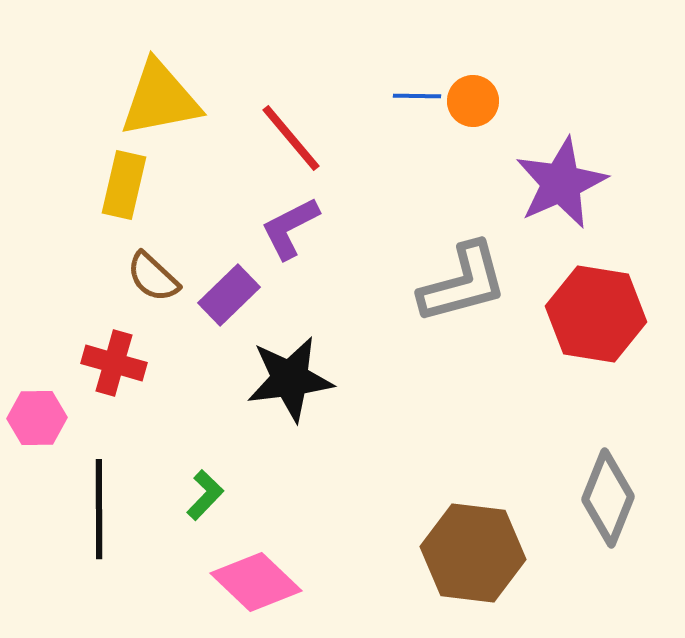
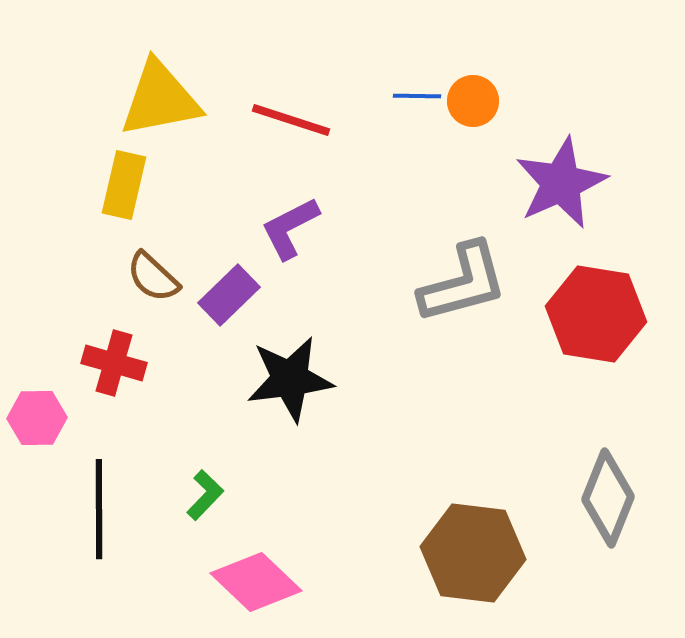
red line: moved 18 px up; rotated 32 degrees counterclockwise
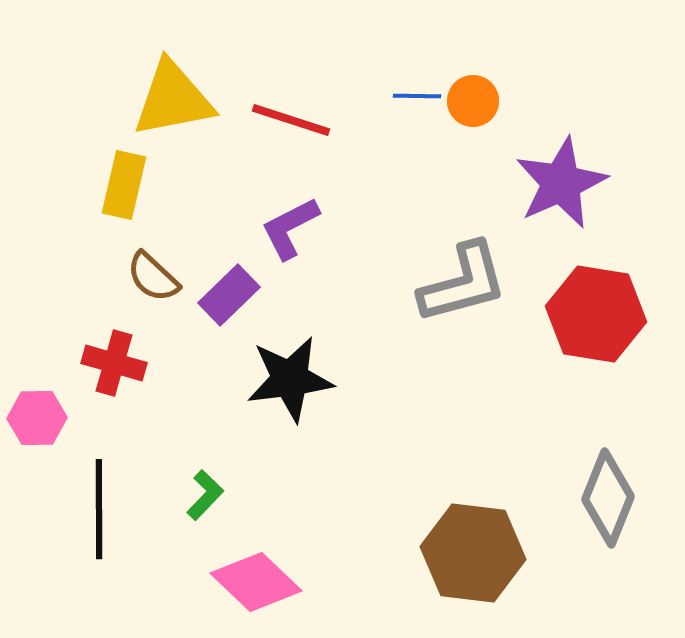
yellow triangle: moved 13 px right
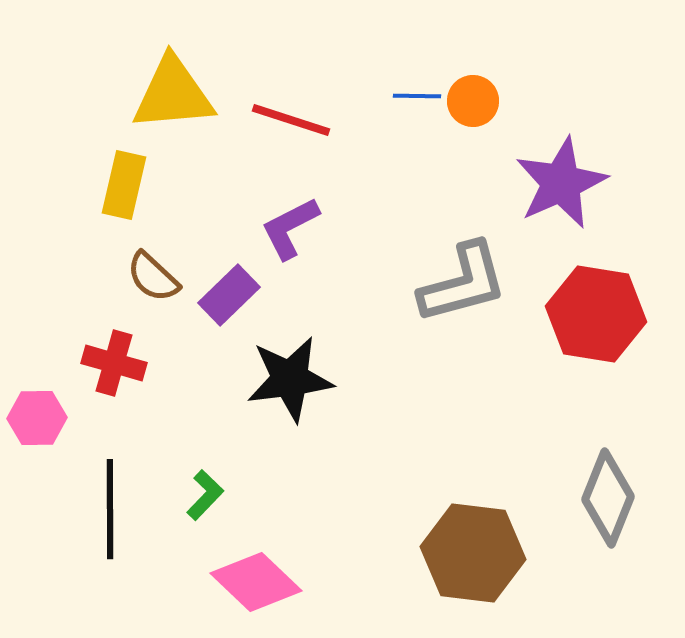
yellow triangle: moved 5 px up; rotated 6 degrees clockwise
black line: moved 11 px right
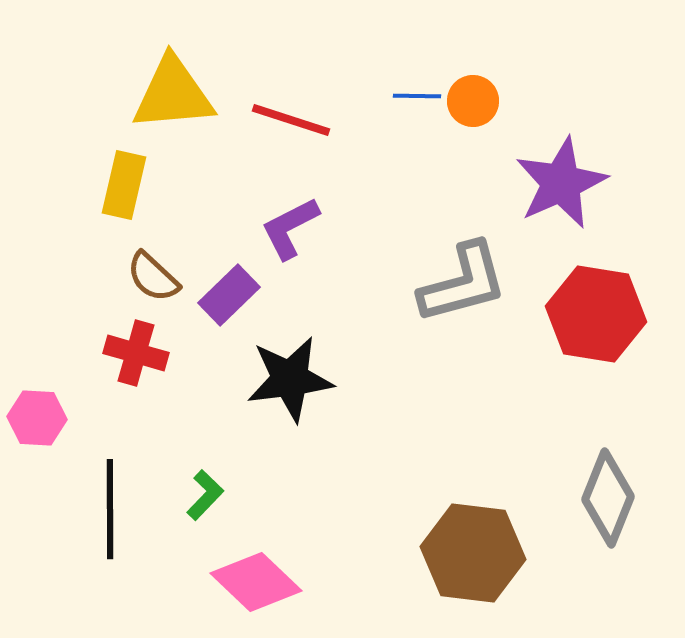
red cross: moved 22 px right, 10 px up
pink hexagon: rotated 4 degrees clockwise
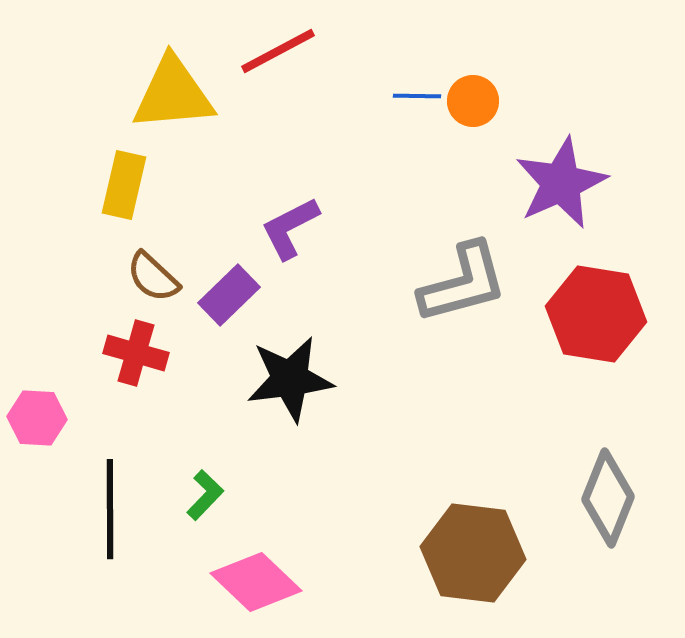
red line: moved 13 px left, 69 px up; rotated 46 degrees counterclockwise
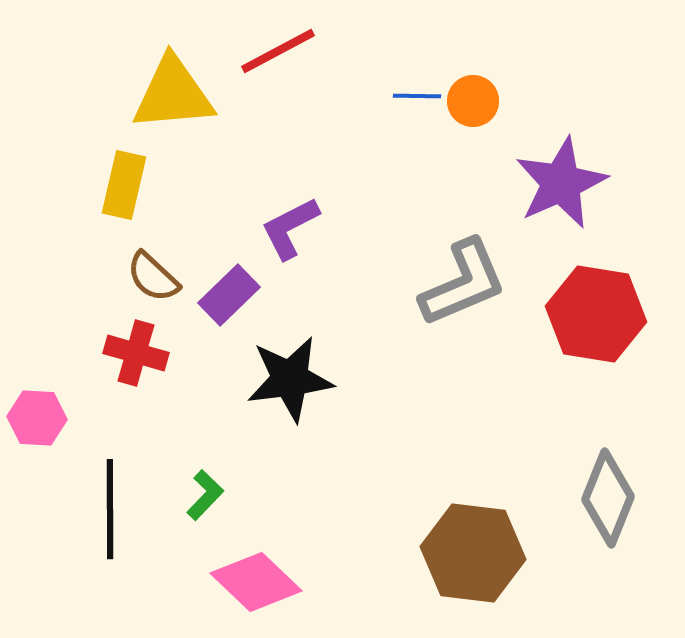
gray L-shape: rotated 8 degrees counterclockwise
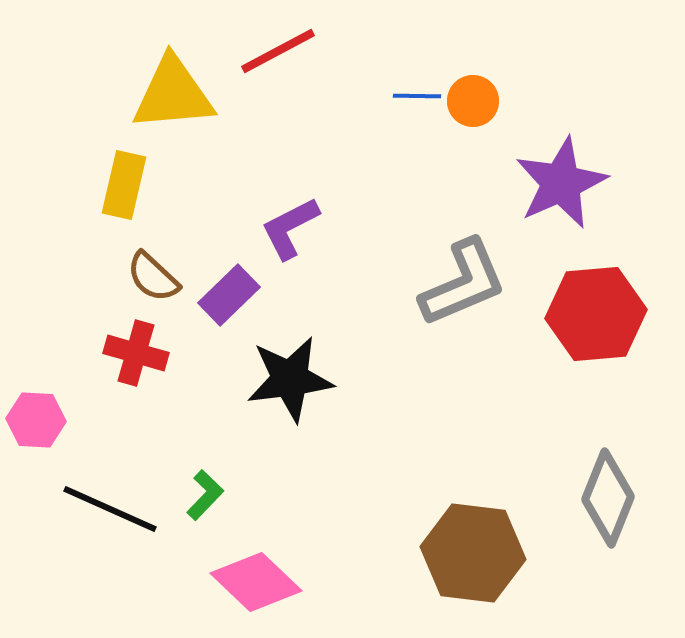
red hexagon: rotated 14 degrees counterclockwise
pink hexagon: moved 1 px left, 2 px down
black line: rotated 66 degrees counterclockwise
